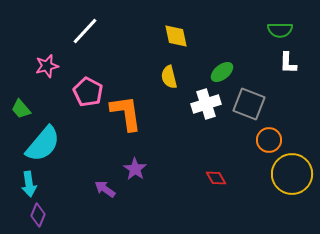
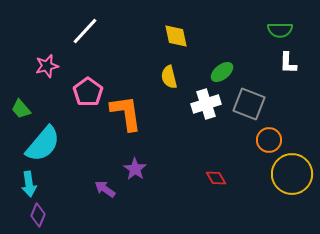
pink pentagon: rotated 8 degrees clockwise
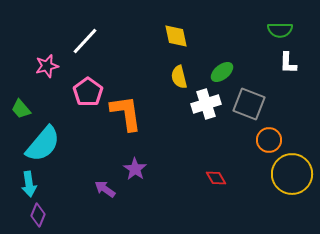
white line: moved 10 px down
yellow semicircle: moved 10 px right
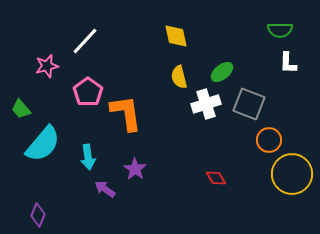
cyan arrow: moved 59 px right, 27 px up
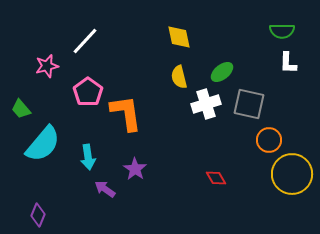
green semicircle: moved 2 px right, 1 px down
yellow diamond: moved 3 px right, 1 px down
gray square: rotated 8 degrees counterclockwise
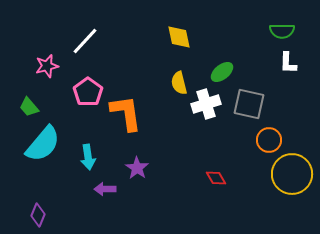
yellow semicircle: moved 6 px down
green trapezoid: moved 8 px right, 2 px up
purple star: moved 2 px right, 1 px up
purple arrow: rotated 35 degrees counterclockwise
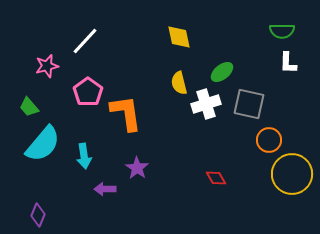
cyan arrow: moved 4 px left, 1 px up
